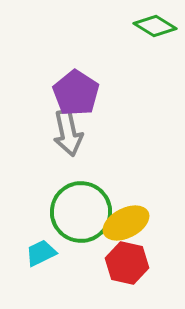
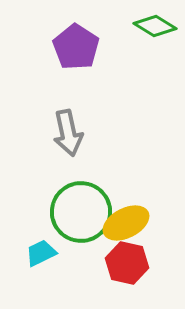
purple pentagon: moved 46 px up
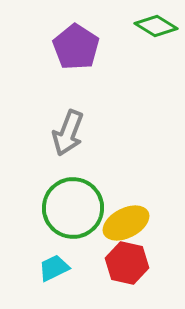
green diamond: moved 1 px right
gray arrow: rotated 33 degrees clockwise
green circle: moved 8 px left, 4 px up
cyan trapezoid: moved 13 px right, 15 px down
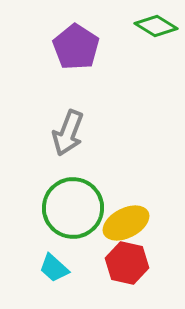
cyan trapezoid: rotated 112 degrees counterclockwise
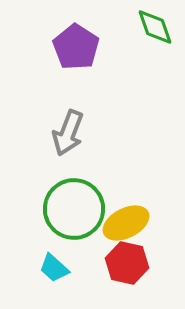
green diamond: moved 1 px left, 1 px down; rotated 39 degrees clockwise
green circle: moved 1 px right, 1 px down
